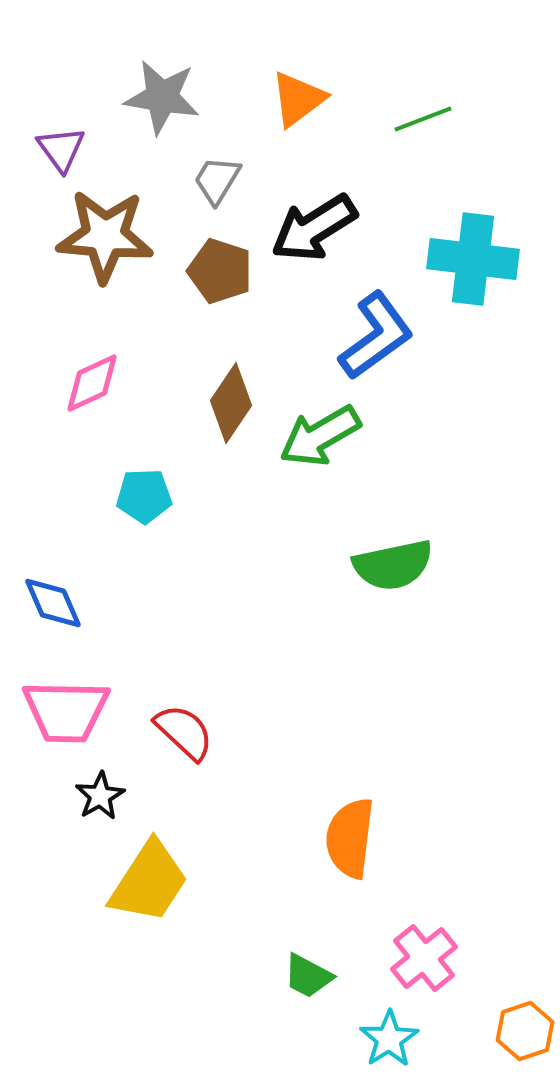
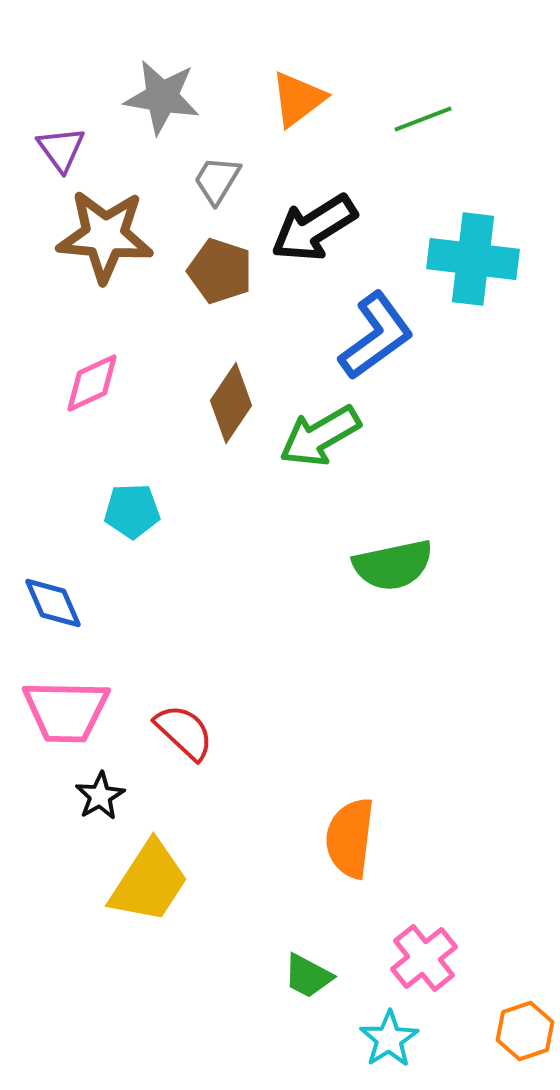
cyan pentagon: moved 12 px left, 15 px down
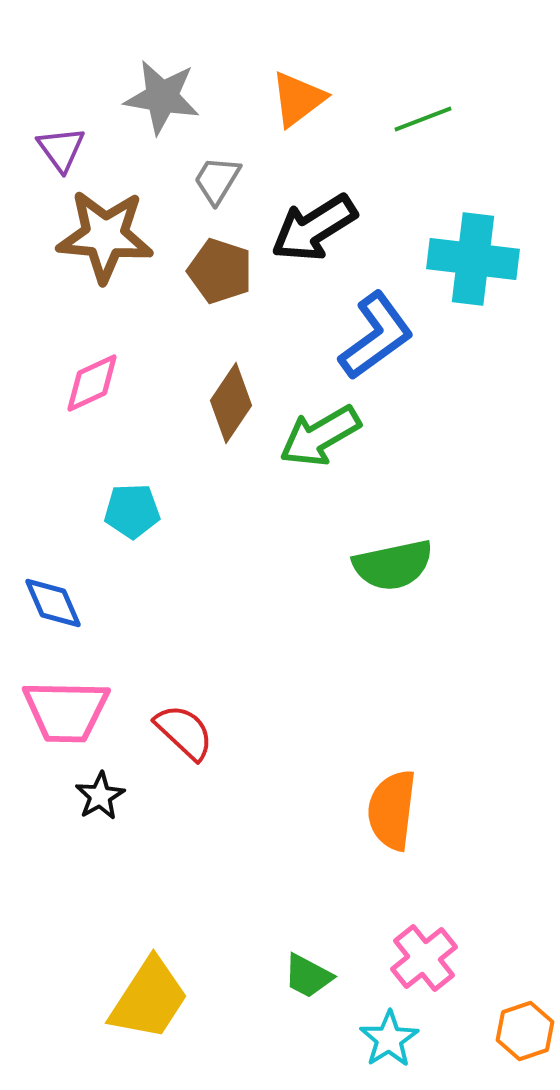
orange semicircle: moved 42 px right, 28 px up
yellow trapezoid: moved 117 px down
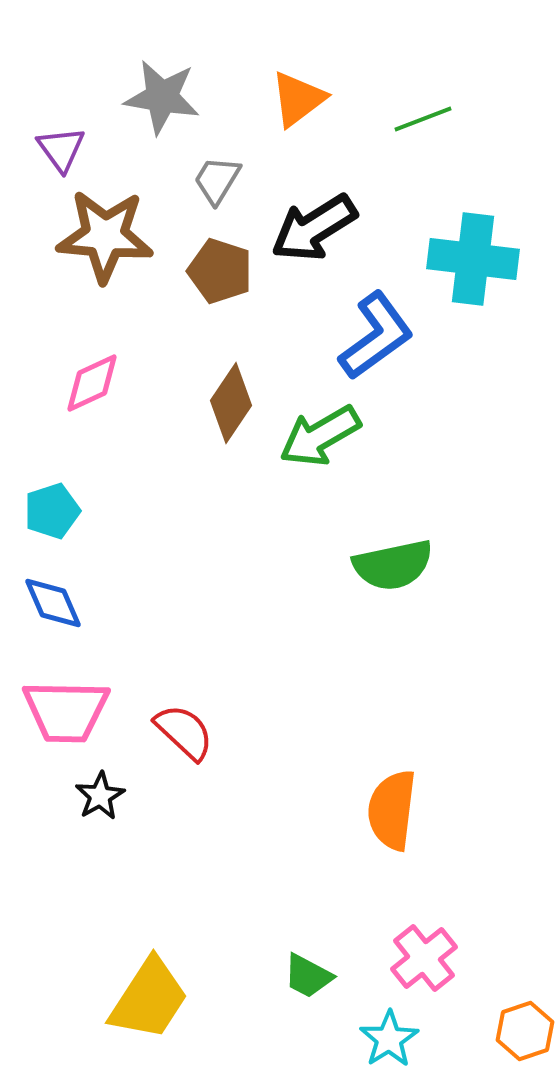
cyan pentagon: moved 80 px left; rotated 16 degrees counterclockwise
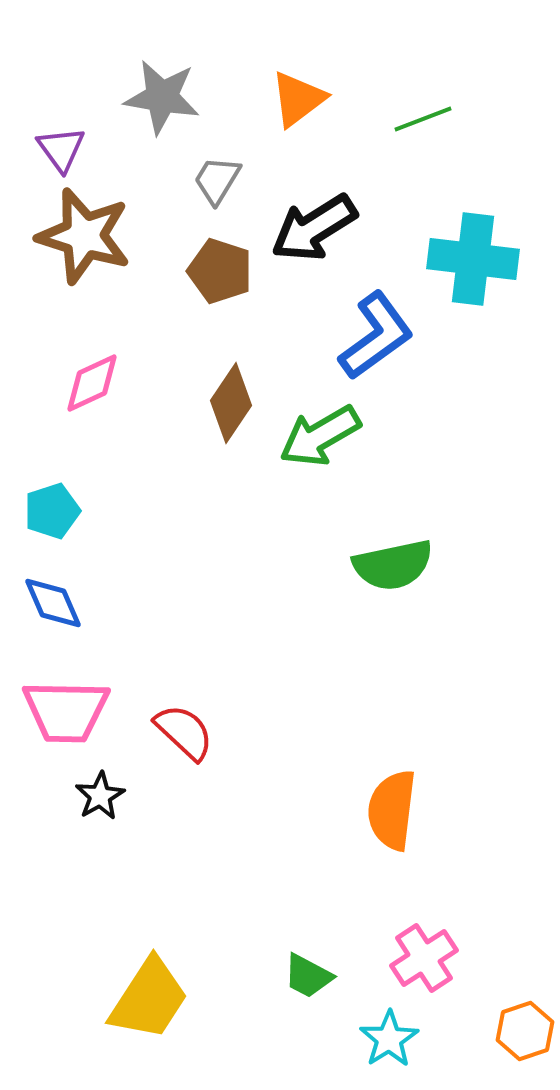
brown star: moved 21 px left; rotated 12 degrees clockwise
pink cross: rotated 6 degrees clockwise
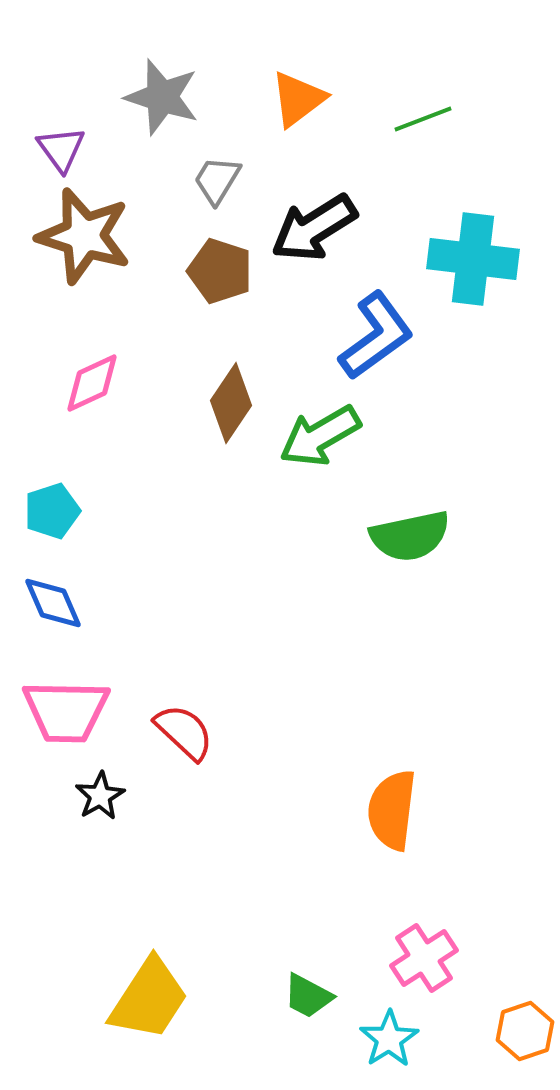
gray star: rotated 8 degrees clockwise
green semicircle: moved 17 px right, 29 px up
green trapezoid: moved 20 px down
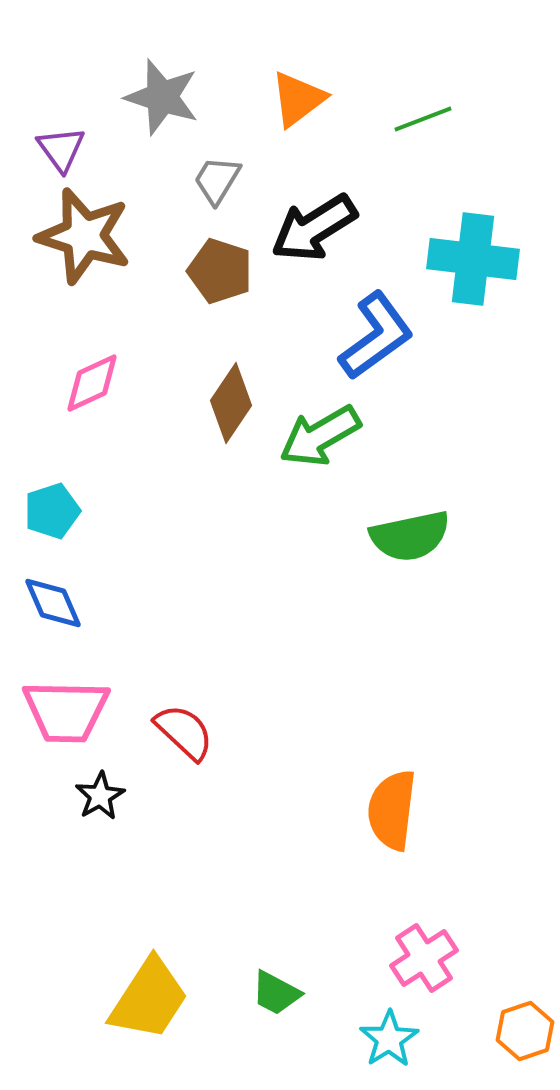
green trapezoid: moved 32 px left, 3 px up
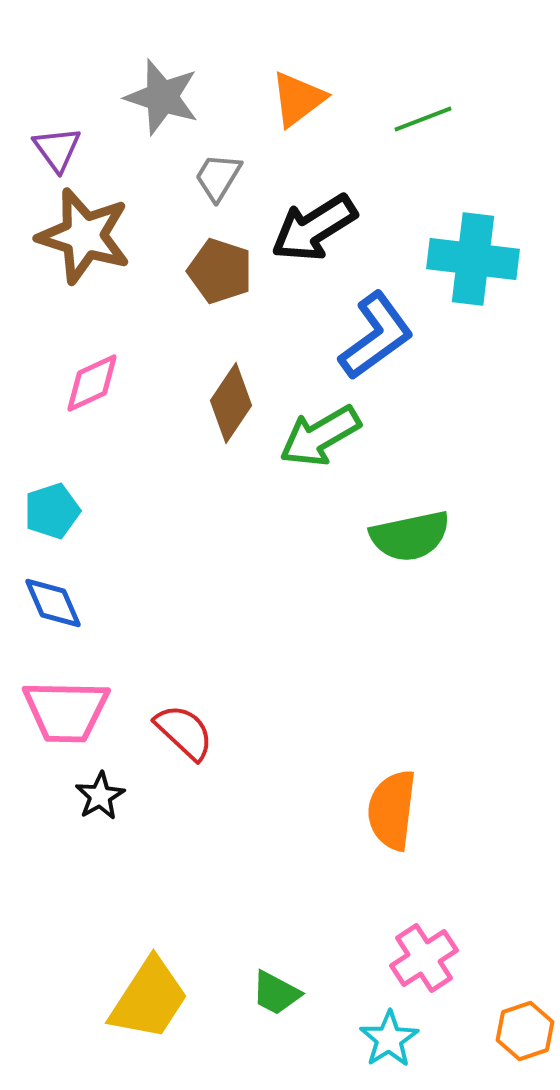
purple triangle: moved 4 px left
gray trapezoid: moved 1 px right, 3 px up
